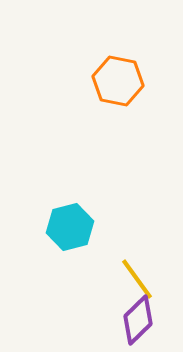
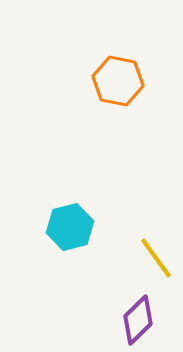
yellow line: moved 19 px right, 21 px up
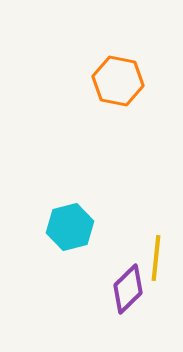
yellow line: rotated 42 degrees clockwise
purple diamond: moved 10 px left, 31 px up
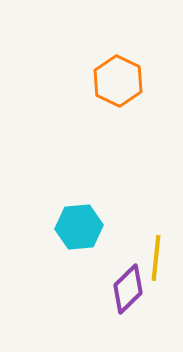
orange hexagon: rotated 15 degrees clockwise
cyan hexagon: moved 9 px right; rotated 9 degrees clockwise
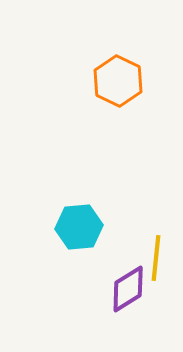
purple diamond: rotated 12 degrees clockwise
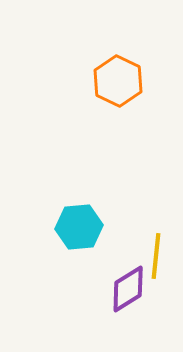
yellow line: moved 2 px up
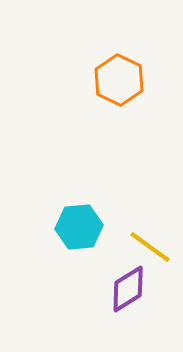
orange hexagon: moved 1 px right, 1 px up
yellow line: moved 6 px left, 9 px up; rotated 60 degrees counterclockwise
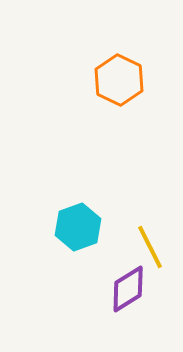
cyan hexagon: moved 1 px left; rotated 15 degrees counterclockwise
yellow line: rotated 27 degrees clockwise
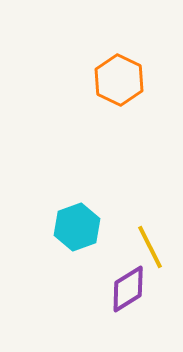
cyan hexagon: moved 1 px left
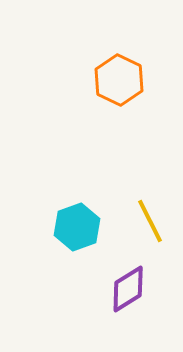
yellow line: moved 26 px up
